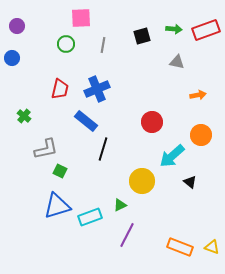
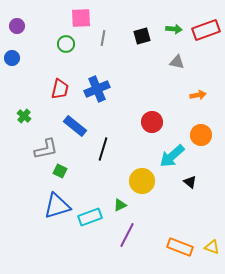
gray line: moved 7 px up
blue rectangle: moved 11 px left, 5 px down
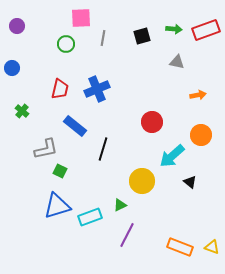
blue circle: moved 10 px down
green cross: moved 2 px left, 5 px up
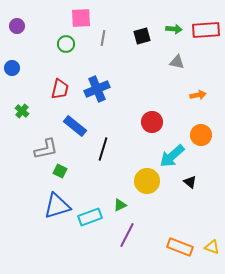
red rectangle: rotated 16 degrees clockwise
yellow circle: moved 5 px right
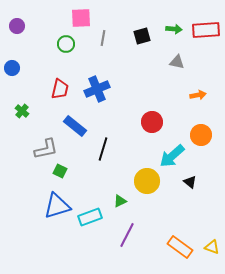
green triangle: moved 4 px up
orange rectangle: rotated 15 degrees clockwise
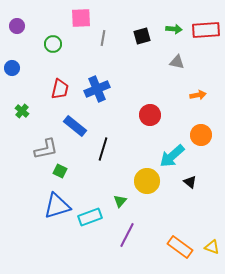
green circle: moved 13 px left
red circle: moved 2 px left, 7 px up
green triangle: rotated 24 degrees counterclockwise
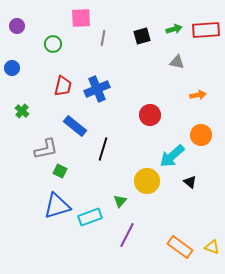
green arrow: rotated 21 degrees counterclockwise
red trapezoid: moved 3 px right, 3 px up
